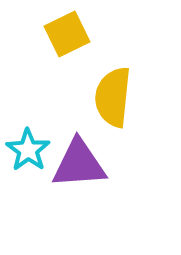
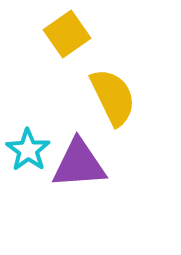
yellow square: rotated 9 degrees counterclockwise
yellow semicircle: rotated 148 degrees clockwise
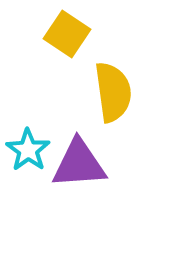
yellow square: rotated 21 degrees counterclockwise
yellow semicircle: moved 5 px up; rotated 18 degrees clockwise
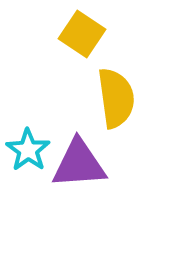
yellow square: moved 15 px right
yellow semicircle: moved 3 px right, 6 px down
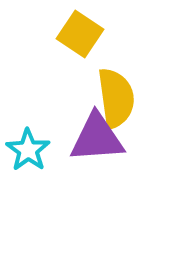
yellow square: moved 2 px left
purple triangle: moved 18 px right, 26 px up
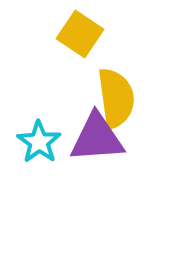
cyan star: moved 11 px right, 8 px up
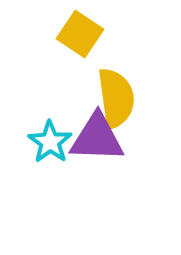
purple triangle: rotated 6 degrees clockwise
cyan star: moved 11 px right
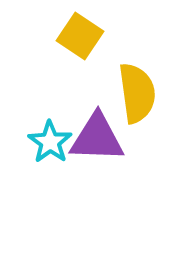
yellow square: moved 2 px down
yellow semicircle: moved 21 px right, 5 px up
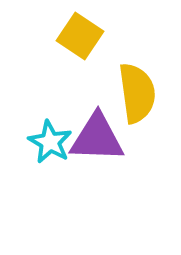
cyan star: rotated 6 degrees counterclockwise
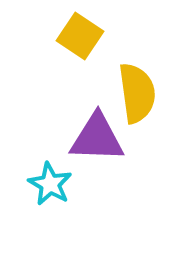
cyan star: moved 42 px down
